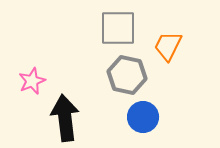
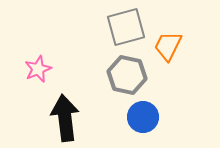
gray square: moved 8 px right, 1 px up; rotated 15 degrees counterclockwise
pink star: moved 6 px right, 12 px up
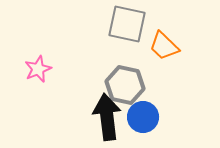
gray square: moved 1 px right, 3 px up; rotated 27 degrees clockwise
orange trapezoid: moved 4 px left; rotated 72 degrees counterclockwise
gray hexagon: moved 2 px left, 10 px down
black arrow: moved 42 px right, 1 px up
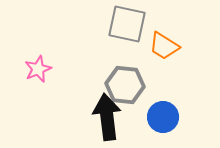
orange trapezoid: rotated 12 degrees counterclockwise
gray hexagon: rotated 6 degrees counterclockwise
blue circle: moved 20 px right
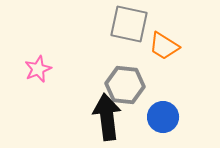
gray square: moved 2 px right
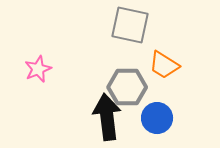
gray square: moved 1 px right, 1 px down
orange trapezoid: moved 19 px down
gray hexagon: moved 2 px right, 2 px down; rotated 6 degrees counterclockwise
blue circle: moved 6 px left, 1 px down
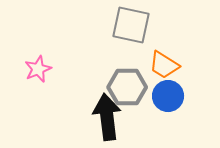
gray square: moved 1 px right
blue circle: moved 11 px right, 22 px up
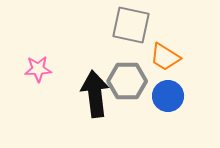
orange trapezoid: moved 1 px right, 8 px up
pink star: rotated 20 degrees clockwise
gray hexagon: moved 6 px up
black arrow: moved 12 px left, 23 px up
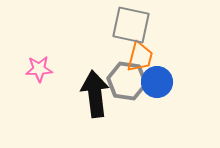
orange trapezoid: moved 25 px left; rotated 108 degrees counterclockwise
pink star: moved 1 px right
gray hexagon: rotated 9 degrees clockwise
blue circle: moved 11 px left, 14 px up
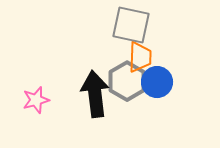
orange trapezoid: rotated 12 degrees counterclockwise
pink star: moved 3 px left, 31 px down; rotated 12 degrees counterclockwise
gray hexagon: rotated 21 degrees clockwise
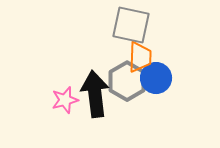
blue circle: moved 1 px left, 4 px up
pink star: moved 29 px right
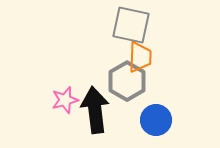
blue circle: moved 42 px down
black arrow: moved 16 px down
